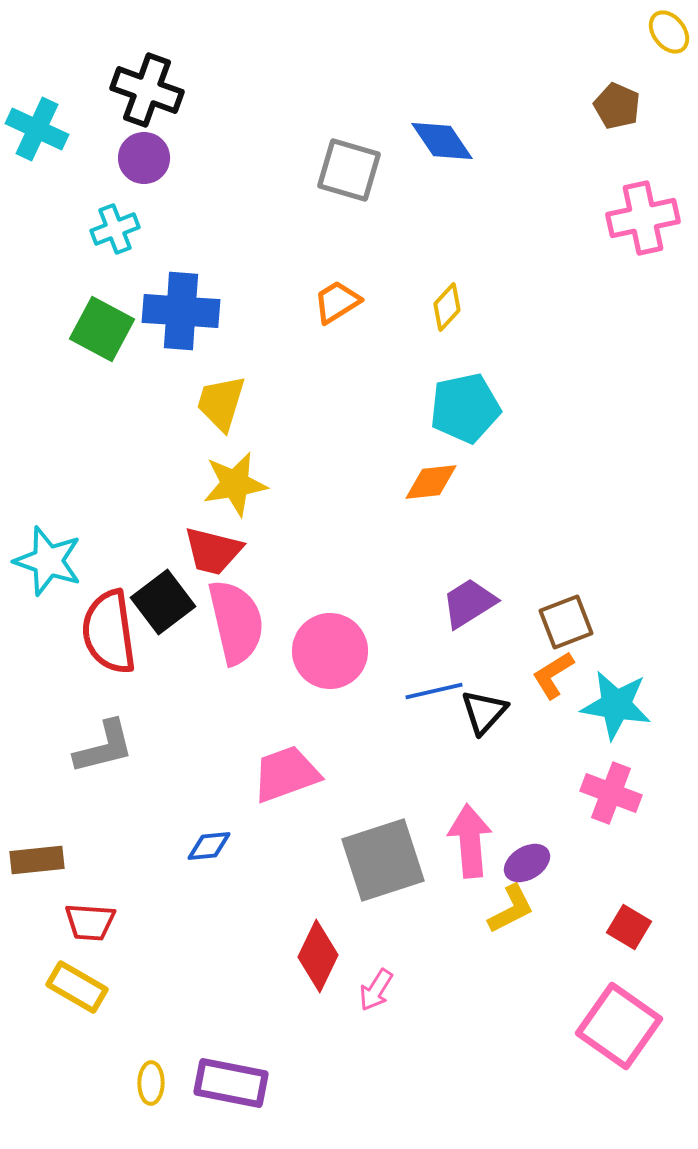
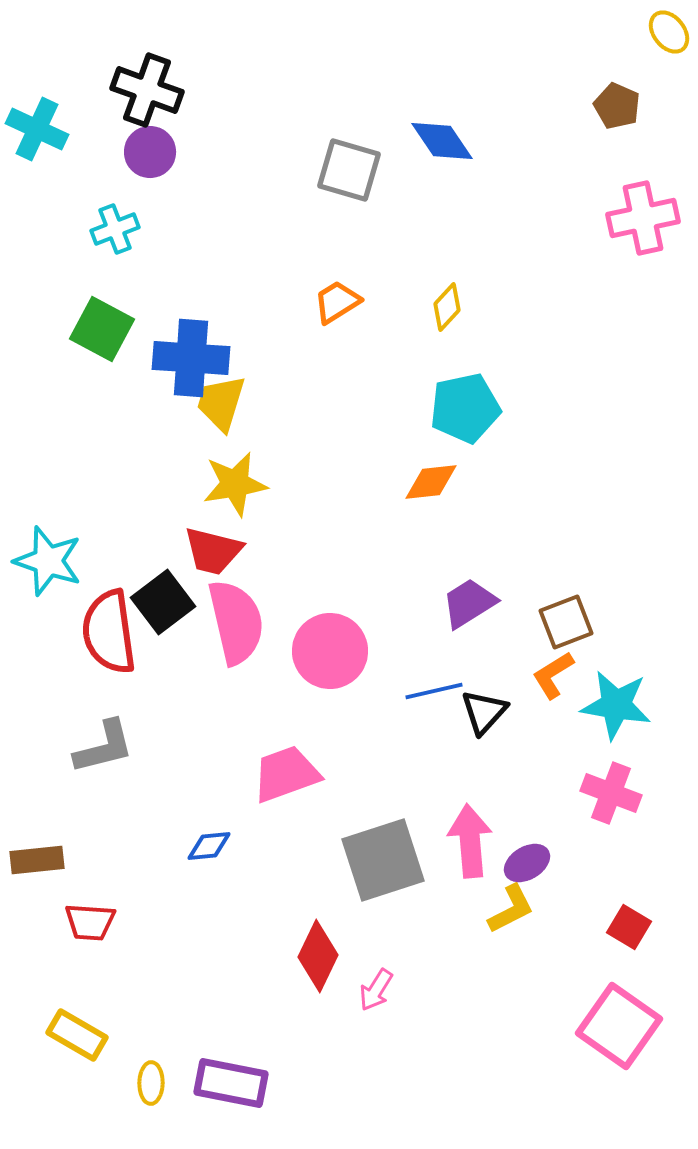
purple circle at (144, 158): moved 6 px right, 6 px up
blue cross at (181, 311): moved 10 px right, 47 px down
yellow rectangle at (77, 987): moved 48 px down
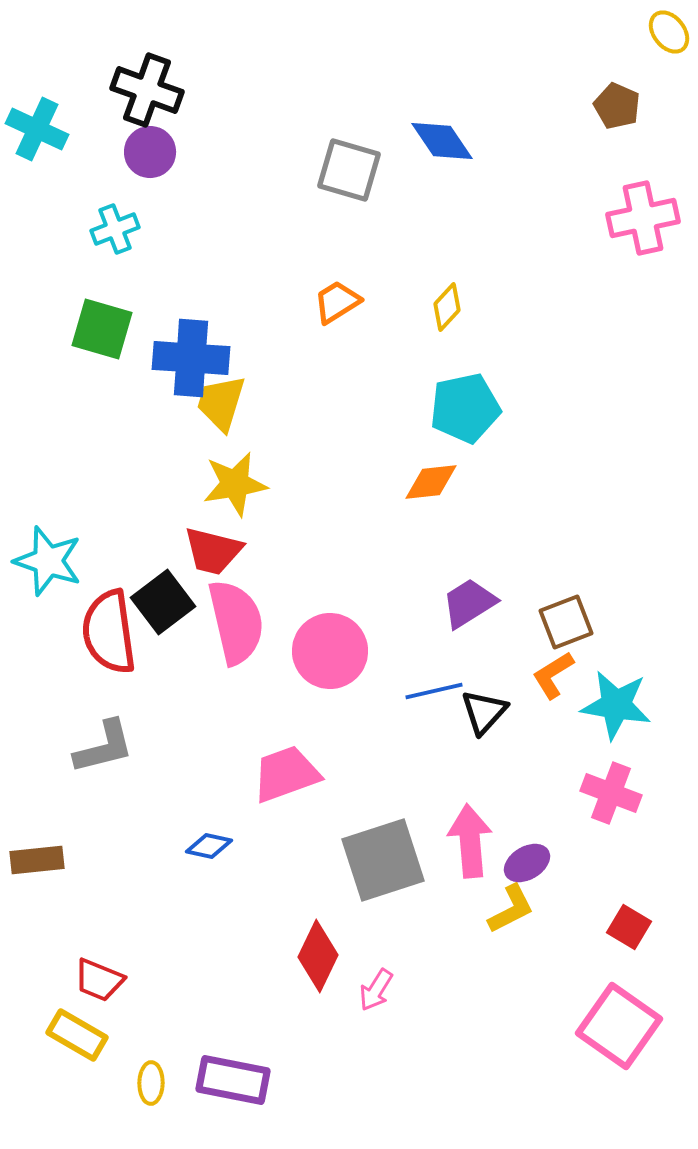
green square at (102, 329): rotated 12 degrees counterclockwise
blue diamond at (209, 846): rotated 18 degrees clockwise
red trapezoid at (90, 922): moved 9 px right, 58 px down; rotated 18 degrees clockwise
purple rectangle at (231, 1083): moved 2 px right, 3 px up
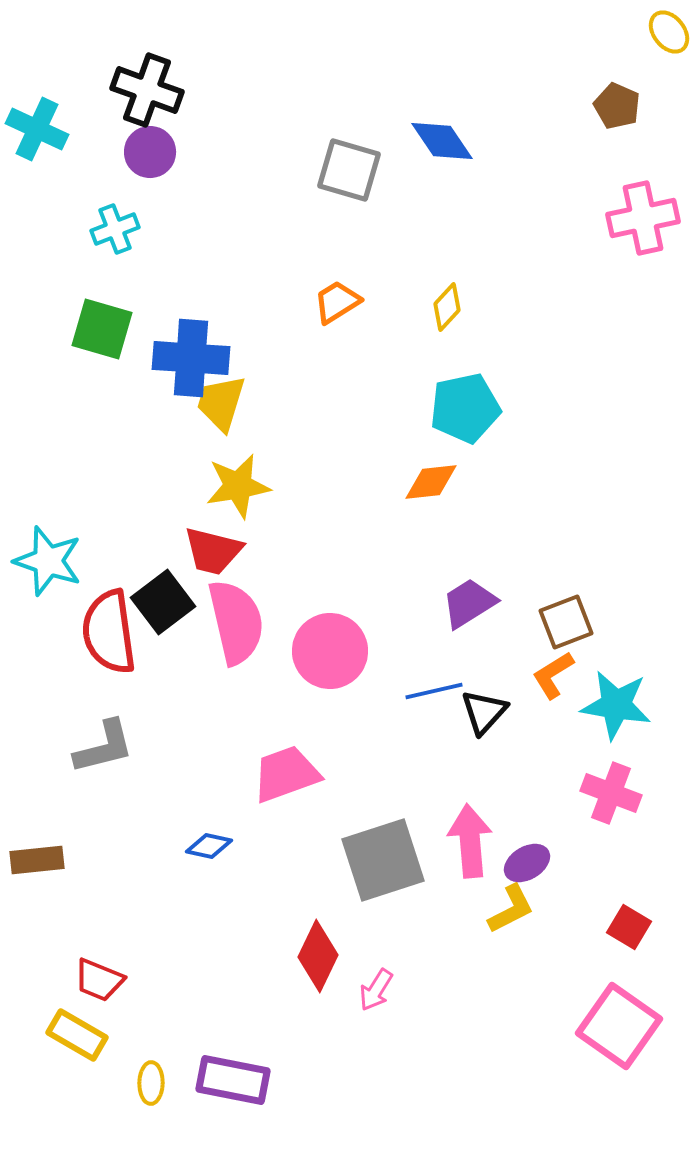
yellow star at (235, 484): moved 3 px right, 2 px down
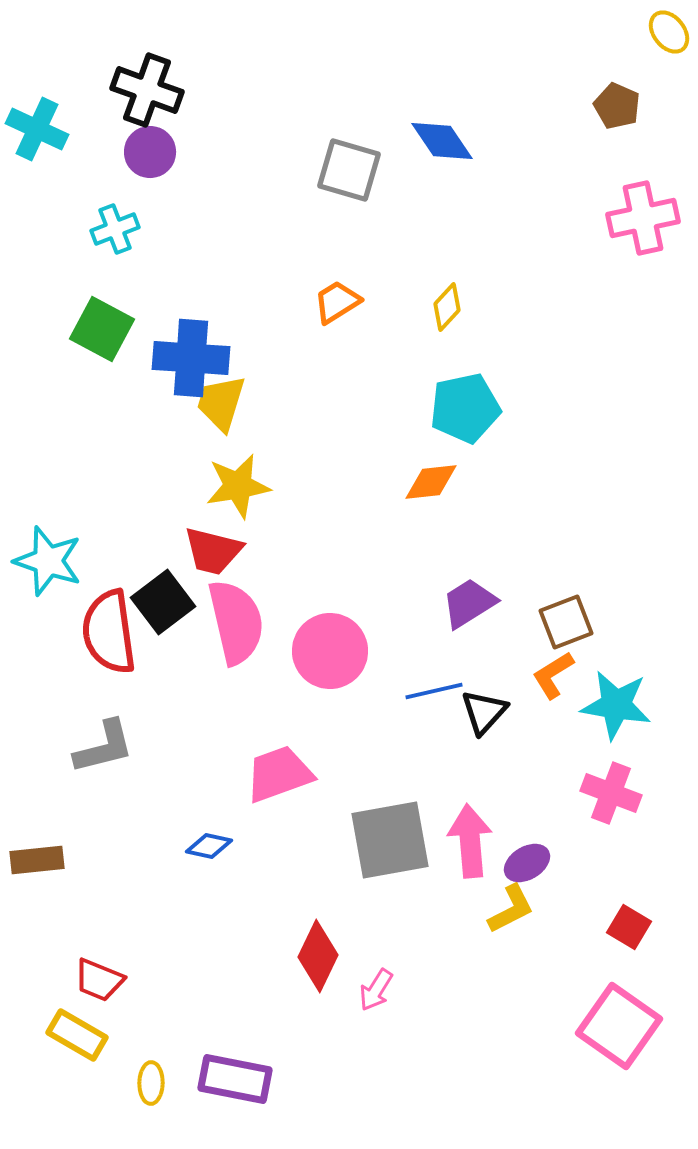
green square at (102, 329): rotated 12 degrees clockwise
pink trapezoid at (286, 774): moved 7 px left
gray square at (383, 860): moved 7 px right, 20 px up; rotated 8 degrees clockwise
purple rectangle at (233, 1080): moved 2 px right, 1 px up
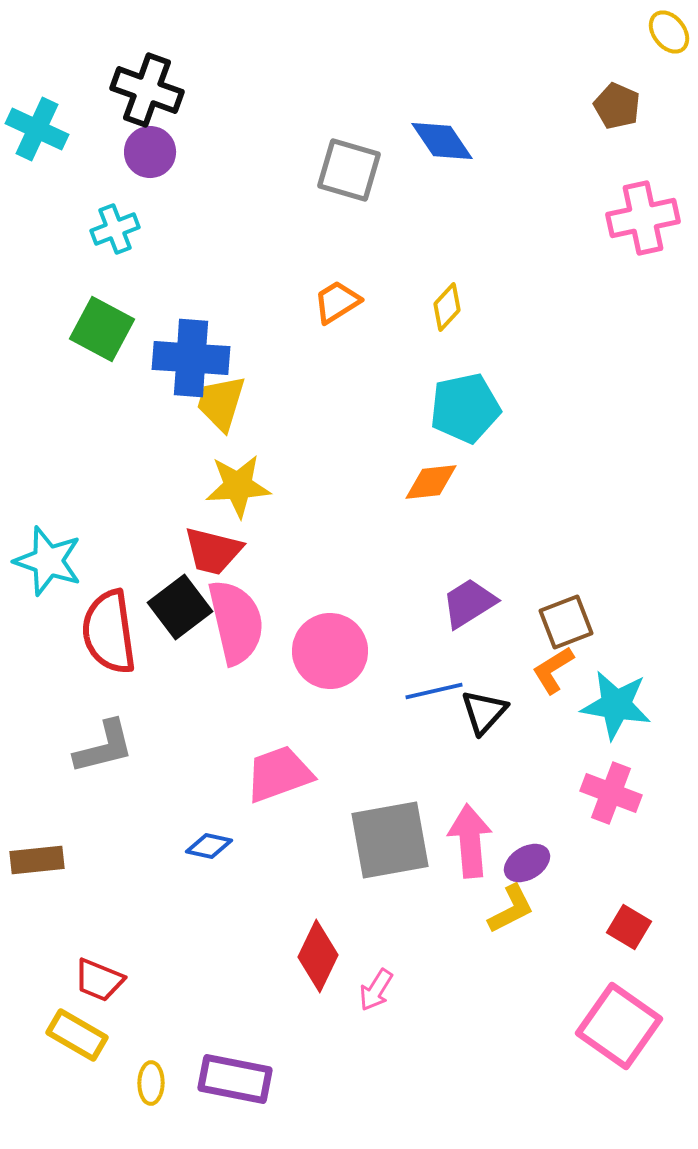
yellow star at (238, 486): rotated 6 degrees clockwise
black square at (163, 602): moved 17 px right, 5 px down
orange L-shape at (553, 675): moved 5 px up
